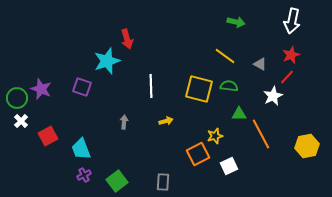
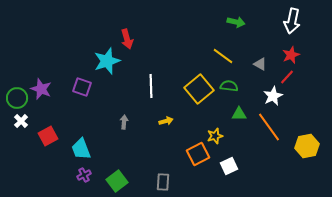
yellow line: moved 2 px left
yellow square: rotated 36 degrees clockwise
orange line: moved 8 px right, 7 px up; rotated 8 degrees counterclockwise
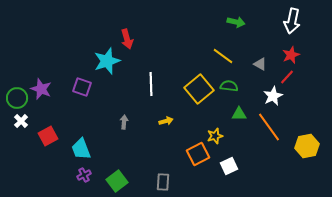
white line: moved 2 px up
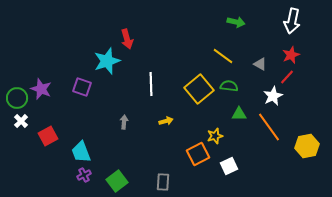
cyan trapezoid: moved 3 px down
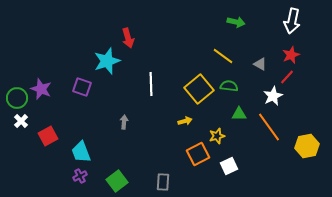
red arrow: moved 1 px right, 1 px up
yellow arrow: moved 19 px right
yellow star: moved 2 px right
purple cross: moved 4 px left, 1 px down
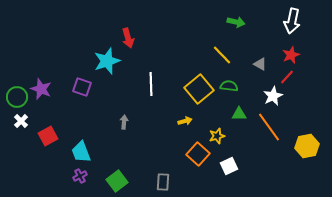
yellow line: moved 1 px left, 1 px up; rotated 10 degrees clockwise
green circle: moved 1 px up
orange square: rotated 20 degrees counterclockwise
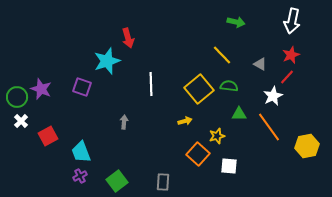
white square: rotated 30 degrees clockwise
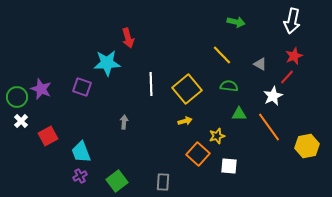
red star: moved 3 px right, 1 px down
cyan star: moved 2 px down; rotated 16 degrees clockwise
yellow square: moved 12 px left
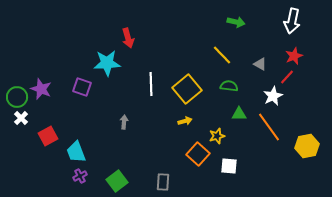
white cross: moved 3 px up
cyan trapezoid: moved 5 px left
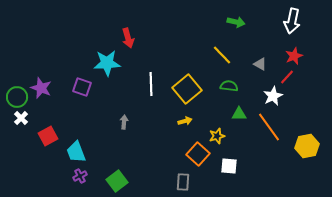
purple star: moved 1 px up
gray rectangle: moved 20 px right
